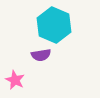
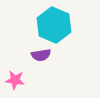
pink star: rotated 18 degrees counterclockwise
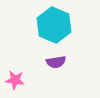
purple semicircle: moved 15 px right, 7 px down
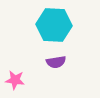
cyan hexagon: rotated 20 degrees counterclockwise
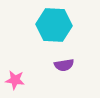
purple semicircle: moved 8 px right, 3 px down
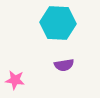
cyan hexagon: moved 4 px right, 2 px up
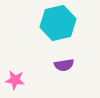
cyan hexagon: rotated 16 degrees counterclockwise
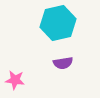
purple semicircle: moved 1 px left, 2 px up
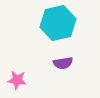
pink star: moved 2 px right
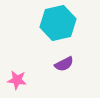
purple semicircle: moved 1 px right, 1 px down; rotated 18 degrees counterclockwise
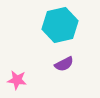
cyan hexagon: moved 2 px right, 2 px down
